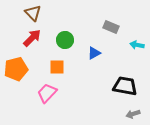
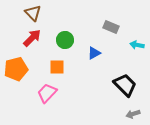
black trapezoid: moved 1 px up; rotated 35 degrees clockwise
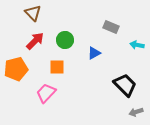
red arrow: moved 3 px right, 3 px down
pink trapezoid: moved 1 px left
gray arrow: moved 3 px right, 2 px up
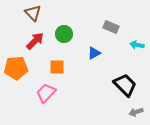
green circle: moved 1 px left, 6 px up
orange pentagon: moved 1 px up; rotated 10 degrees clockwise
